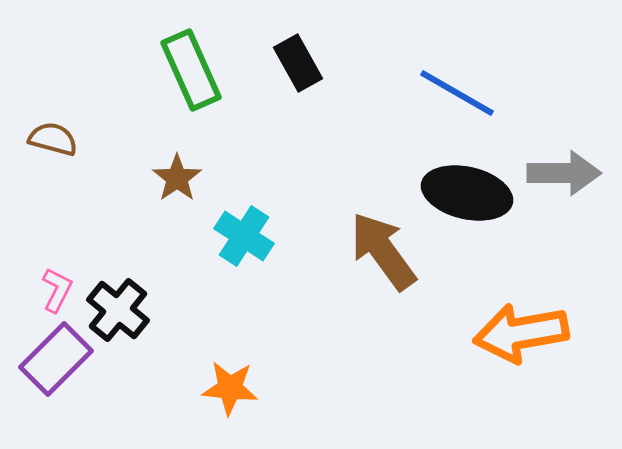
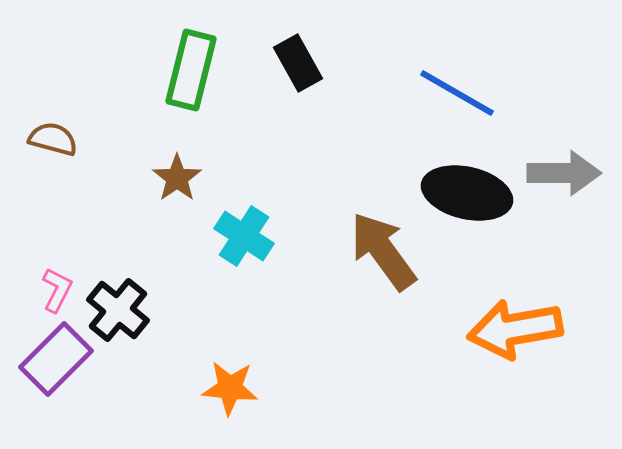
green rectangle: rotated 38 degrees clockwise
orange arrow: moved 6 px left, 4 px up
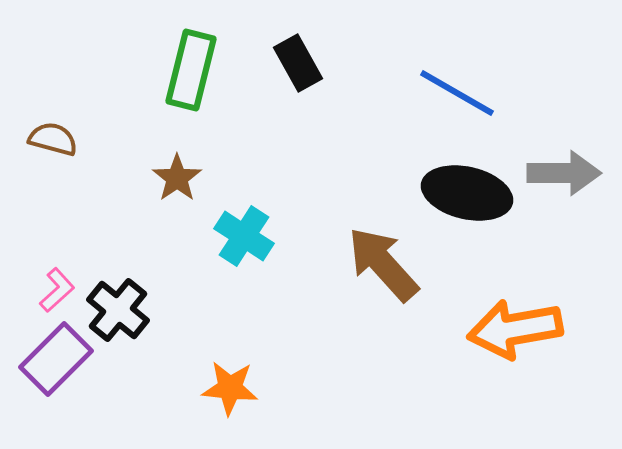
brown arrow: moved 13 px down; rotated 6 degrees counterclockwise
pink L-shape: rotated 21 degrees clockwise
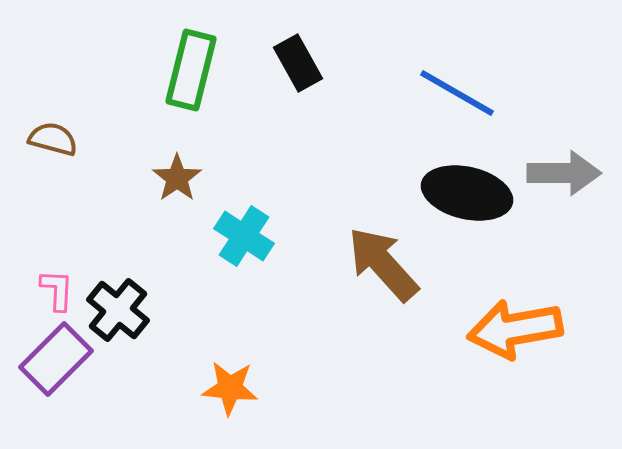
pink L-shape: rotated 45 degrees counterclockwise
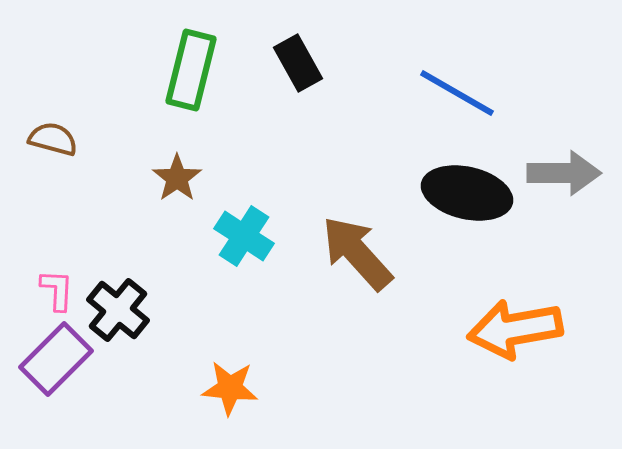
brown arrow: moved 26 px left, 11 px up
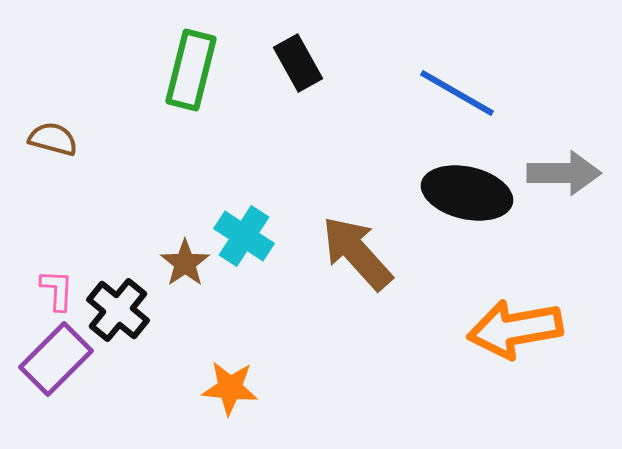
brown star: moved 8 px right, 85 px down
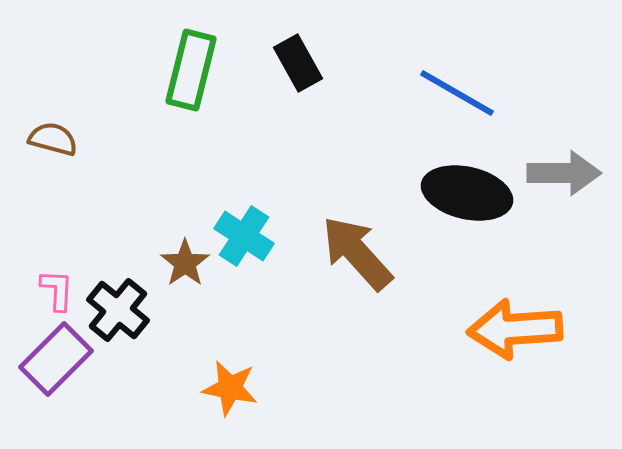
orange arrow: rotated 6 degrees clockwise
orange star: rotated 6 degrees clockwise
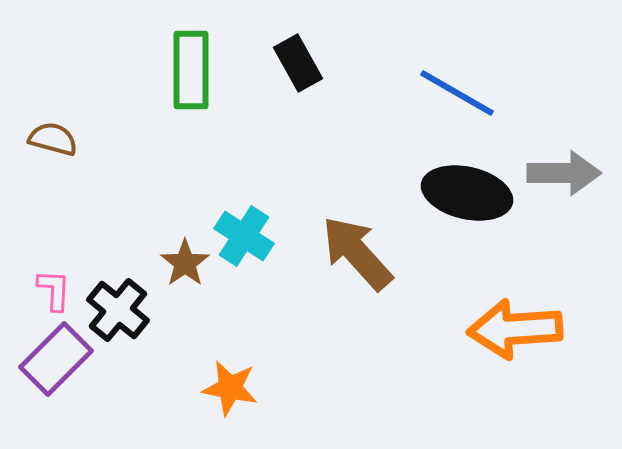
green rectangle: rotated 14 degrees counterclockwise
pink L-shape: moved 3 px left
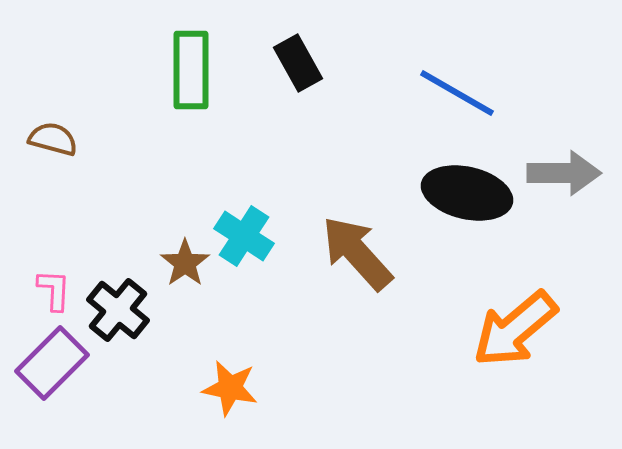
orange arrow: rotated 36 degrees counterclockwise
purple rectangle: moved 4 px left, 4 px down
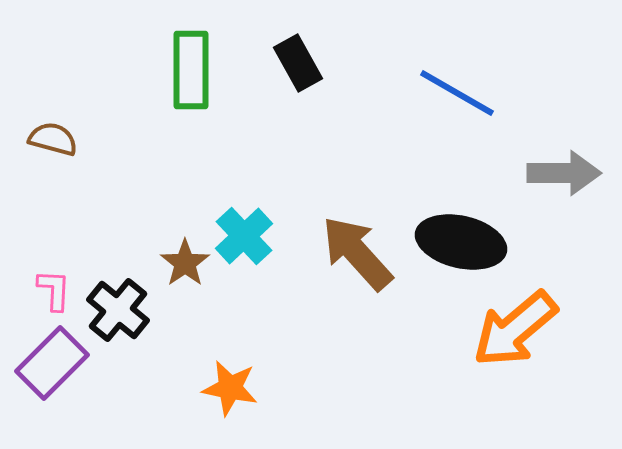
black ellipse: moved 6 px left, 49 px down
cyan cross: rotated 14 degrees clockwise
